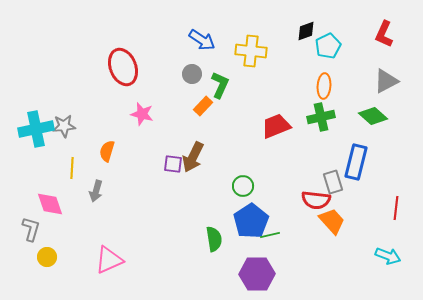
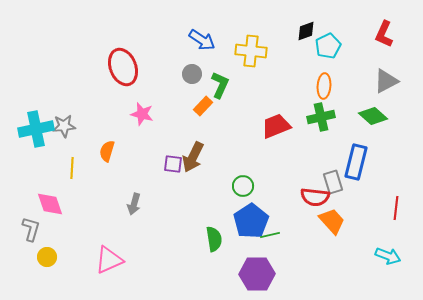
gray arrow: moved 38 px right, 13 px down
red semicircle: moved 1 px left, 3 px up
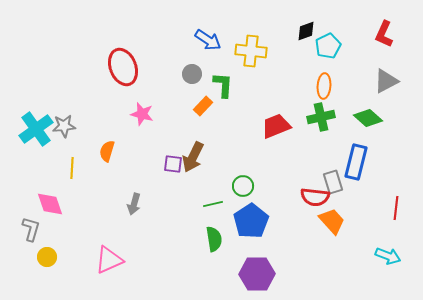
blue arrow: moved 6 px right
green L-shape: moved 3 px right; rotated 20 degrees counterclockwise
green diamond: moved 5 px left, 2 px down
cyan cross: rotated 24 degrees counterclockwise
green line: moved 57 px left, 31 px up
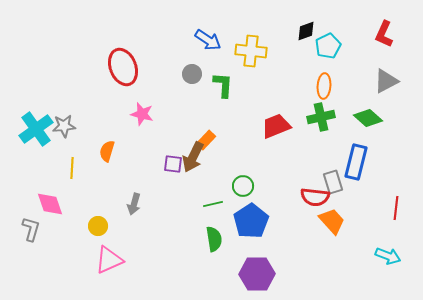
orange rectangle: moved 3 px right, 34 px down
yellow circle: moved 51 px right, 31 px up
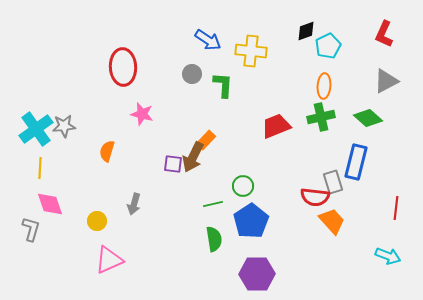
red ellipse: rotated 18 degrees clockwise
yellow line: moved 32 px left
yellow circle: moved 1 px left, 5 px up
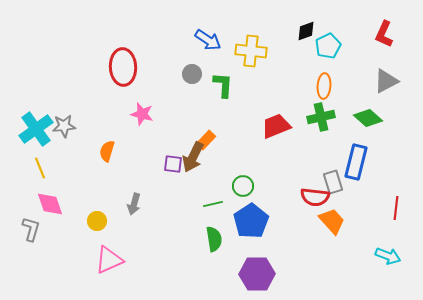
yellow line: rotated 25 degrees counterclockwise
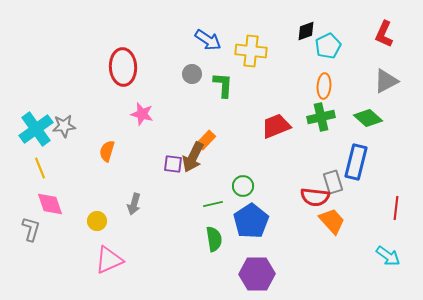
cyan arrow: rotated 15 degrees clockwise
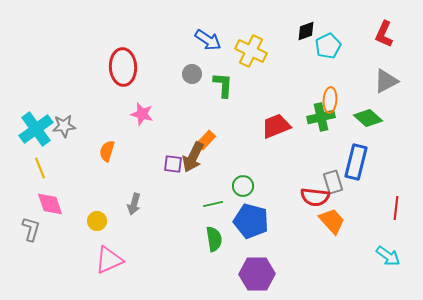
yellow cross: rotated 20 degrees clockwise
orange ellipse: moved 6 px right, 14 px down
blue pentagon: rotated 24 degrees counterclockwise
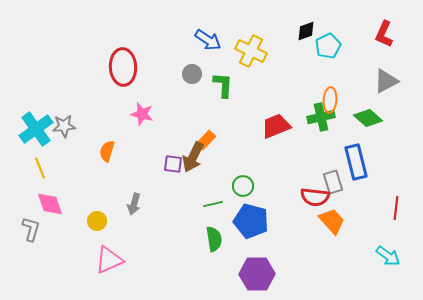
blue rectangle: rotated 28 degrees counterclockwise
